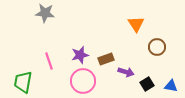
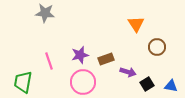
purple arrow: moved 2 px right
pink circle: moved 1 px down
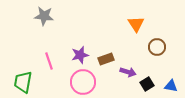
gray star: moved 1 px left, 3 px down
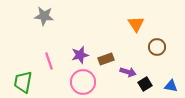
black square: moved 2 px left
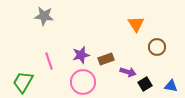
purple star: moved 1 px right
green trapezoid: rotated 20 degrees clockwise
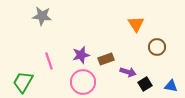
gray star: moved 2 px left
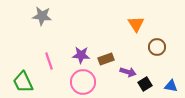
purple star: rotated 18 degrees clockwise
green trapezoid: rotated 55 degrees counterclockwise
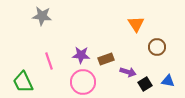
blue triangle: moved 3 px left, 5 px up
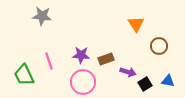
brown circle: moved 2 px right, 1 px up
green trapezoid: moved 1 px right, 7 px up
